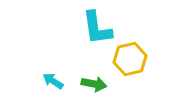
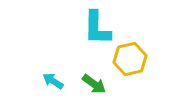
cyan L-shape: rotated 9 degrees clockwise
green arrow: rotated 25 degrees clockwise
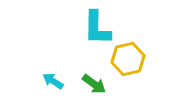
yellow hexagon: moved 2 px left
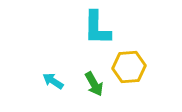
yellow hexagon: moved 1 px right, 8 px down; rotated 8 degrees clockwise
green arrow: rotated 25 degrees clockwise
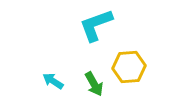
cyan L-shape: moved 1 px left, 3 px up; rotated 69 degrees clockwise
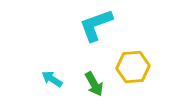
yellow hexagon: moved 4 px right
cyan arrow: moved 1 px left, 2 px up
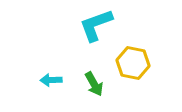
yellow hexagon: moved 4 px up; rotated 16 degrees clockwise
cyan arrow: moved 1 px left, 1 px down; rotated 35 degrees counterclockwise
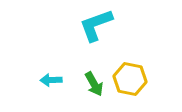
yellow hexagon: moved 3 px left, 16 px down
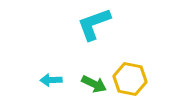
cyan L-shape: moved 2 px left, 1 px up
green arrow: rotated 35 degrees counterclockwise
